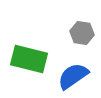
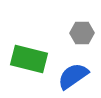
gray hexagon: rotated 10 degrees counterclockwise
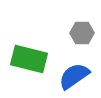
blue semicircle: moved 1 px right
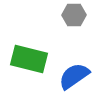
gray hexagon: moved 8 px left, 18 px up
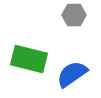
blue semicircle: moved 2 px left, 2 px up
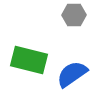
green rectangle: moved 1 px down
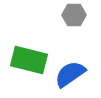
blue semicircle: moved 2 px left
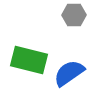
blue semicircle: moved 1 px left, 1 px up
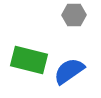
blue semicircle: moved 2 px up
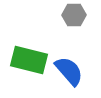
blue semicircle: rotated 84 degrees clockwise
